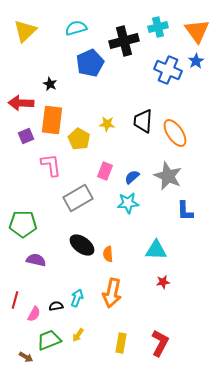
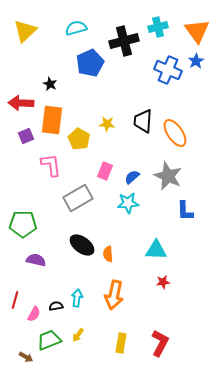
orange arrow: moved 2 px right, 2 px down
cyan arrow: rotated 12 degrees counterclockwise
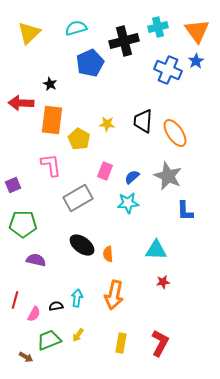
yellow triangle: moved 4 px right, 2 px down
purple square: moved 13 px left, 49 px down
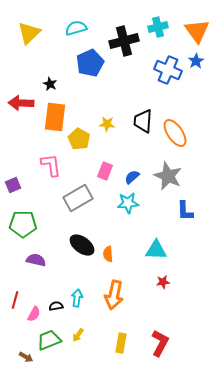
orange rectangle: moved 3 px right, 3 px up
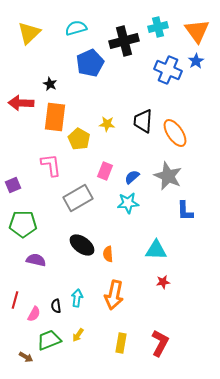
black semicircle: rotated 88 degrees counterclockwise
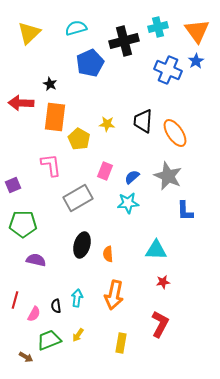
black ellipse: rotated 70 degrees clockwise
red L-shape: moved 19 px up
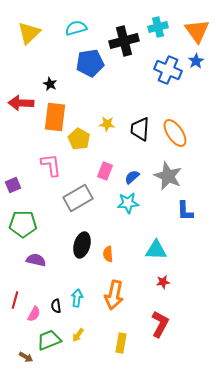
blue pentagon: rotated 16 degrees clockwise
black trapezoid: moved 3 px left, 8 px down
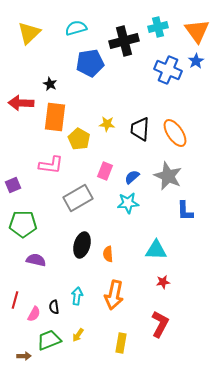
pink L-shape: rotated 105 degrees clockwise
cyan arrow: moved 2 px up
black semicircle: moved 2 px left, 1 px down
brown arrow: moved 2 px left, 1 px up; rotated 32 degrees counterclockwise
